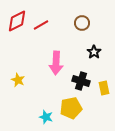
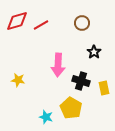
red diamond: rotated 10 degrees clockwise
pink arrow: moved 2 px right, 2 px down
yellow star: rotated 16 degrees counterclockwise
yellow pentagon: rotated 30 degrees counterclockwise
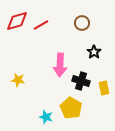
pink arrow: moved 2 px right
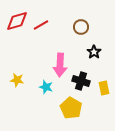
brown circle: moved 1 px left, 4 px down
yellow star: moved 1 px left
cyan star: moved 30 px up
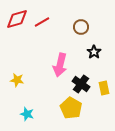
red diamond: moved 2 px up
red line: moved 1 px right, 3 px up
pink arrow: rotated 10 degrees clockwise
black cross: moved 3 px down; rotated 18 degrees clockwise
cyan star: moved 19 px left, 27 px down
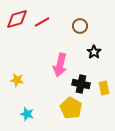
brown circle: moved 1 px left, 1 px up
black cross: rotated 24 degrees counterclockwise
